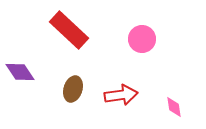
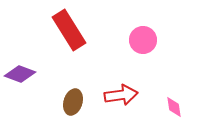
red rectangle: rotated 15 degrees clockwise
pink circle: moved 1 px right, 1 px down
purple diamond: moved 2 px down; rotated 36 degrees counterclockwise
brown ellipse: moved 13 px down
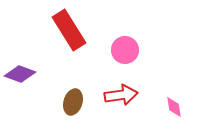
pink circle: moved 18 px left, 10 px down
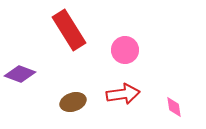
red arrow: moved 2 px right, 1 px up
brown ellipse: rotated 55 degrees clockwise
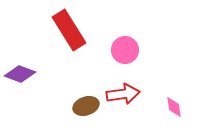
brown ellipse: moved 13 px right, 4 px down
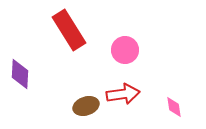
purple diamond: rotated 72 degrees clockwise
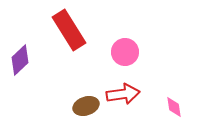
pink circle: moved 2 px down
purple diamond: moved 14 px up; rotated 44 degrees clockwise
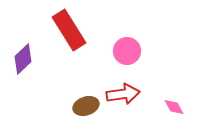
pink circle: moved 2 px right, 1 px up
purple diamond: moved 3 px right, 1 px up
pink diamond: rotated 20 degrees counterclockwise
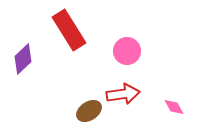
brown ellipse: moved 3 px right, 5 px down; rotated 15 degrees counterclockwise
